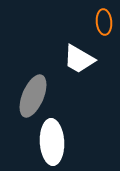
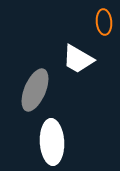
white trapezoid: moved 1 px left
gray ellipse: moved 2 px right, 6 px up
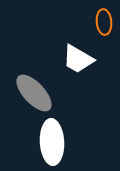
gray ellipse: moved 1 px left, 3 px down; rotated 66 degrees counterclockwise
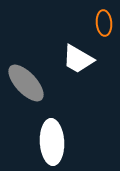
orange ellipse: moved 1 px down
gray ellipse: moved 8 px left, 10 px up
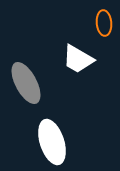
gray ellipse: rotated 15 degrees clockwise
white ellipse: rotated 15 degrees counterclockwise
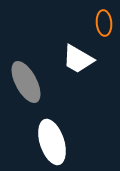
gray ellipse: moved 1 px up
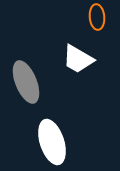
orange ellipse: moved 7 px left, 6 px up
gray ellipse: rotated 6 degrees clockwise
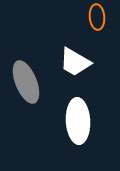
white trapezoid: moved 3 px left, 3 px down
white ellipse: moved 26 px right, 21 px up; rotated 15 degrees clockwise
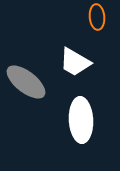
gray ellipse: rotated 30 degrees counterclockwise
white ellipse: moved 3 px right, 1 px up
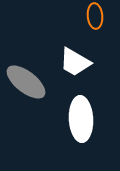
orange ellipse: moved 2 px left, 1 px up
white ellipse: moved 1 px up
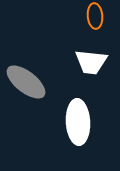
white trapezoid: moved 16 px right; rotated 24 degrees counterclockwise
white ellipse: moved 3 px left, 3 px down
